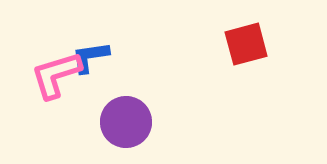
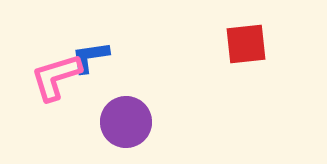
red square: rotated 9 degrees clockwise
pink L-shape: moved 2 px down
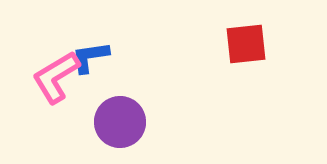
pink L-shape: rotated 14 degrees counterclockwise
purple circle: moved 6 px left
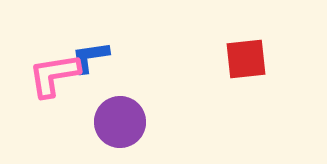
red square: moved 15 px down
pink L-shape: moved 2 px left, 2 px up; rotated 22 degrees clockwise
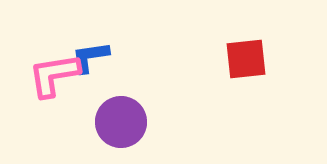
purple circle: moved 1 px right
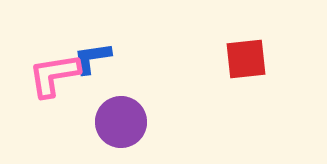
blue L-shape: moved 2 px right, 1 px down
